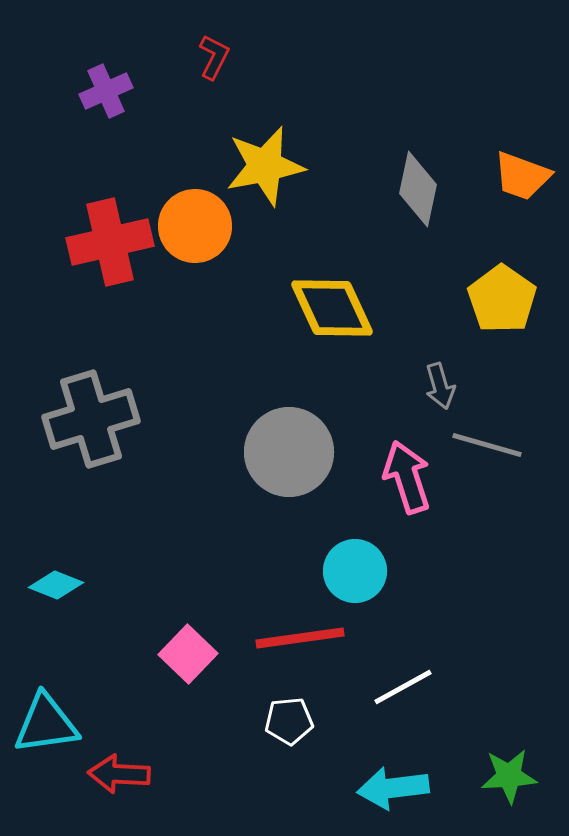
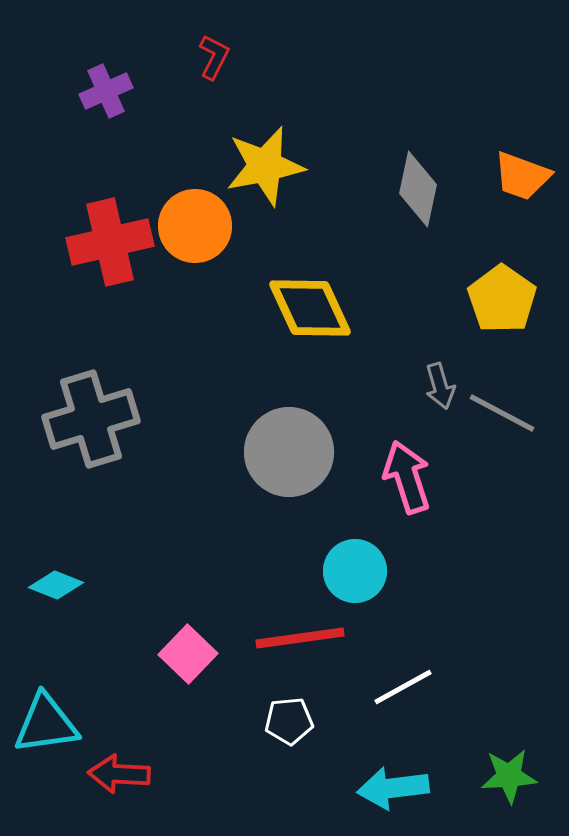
yellow diamond: moved 22 px left
gray line: moved 15 px right, 32 px up; rotated 12 degrees clockwise
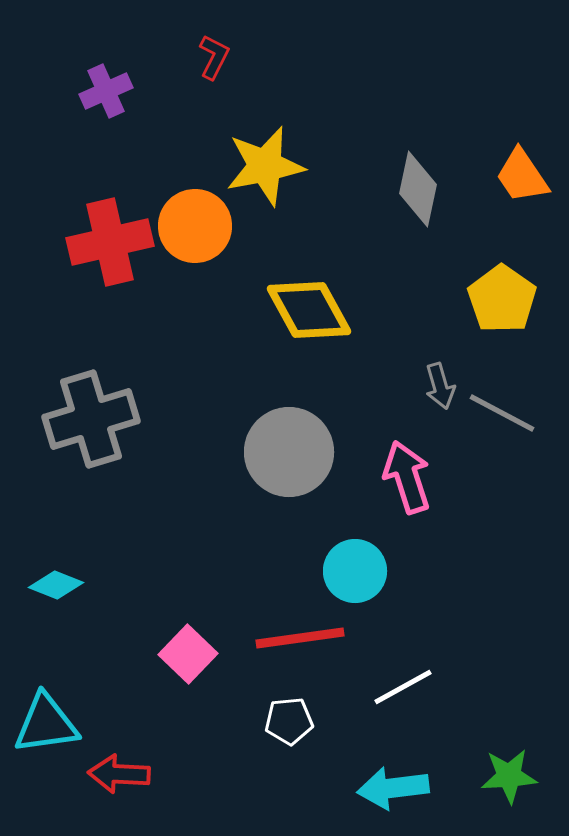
orange trapezoid: rotated 36 degrees clockwise
yellow diamond: moved 1 px left, 2 px down; rotated 4 degrees counterclockwise
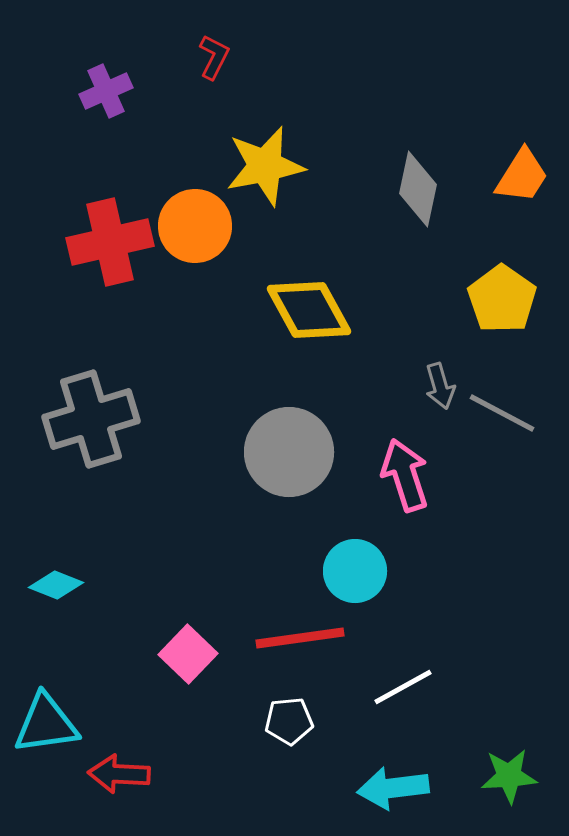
orange trapezoid: rotated 114 degrees counterclockwise
pink arrow: moved 2 px left, 2 px up
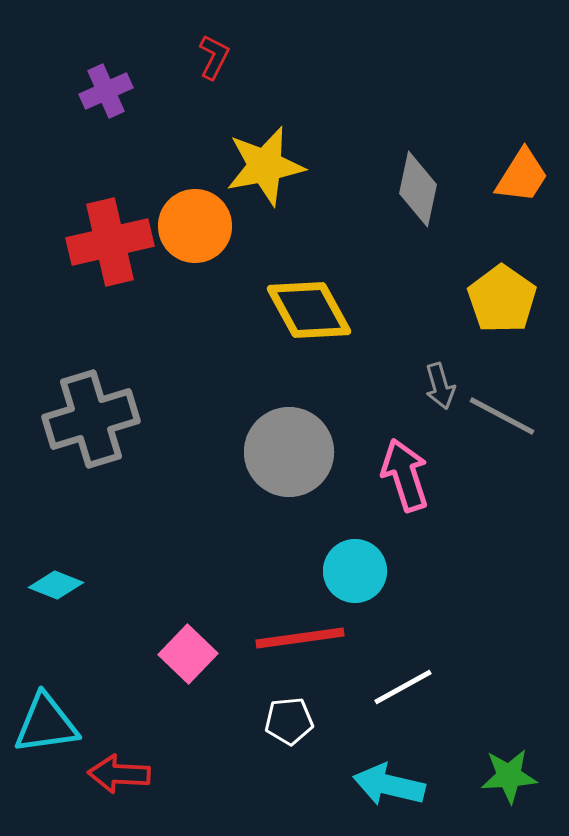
gray line: moved 3 px down
cyan arrow: moved 4 px left, 3 px up; rotated 20 degrees clockwise
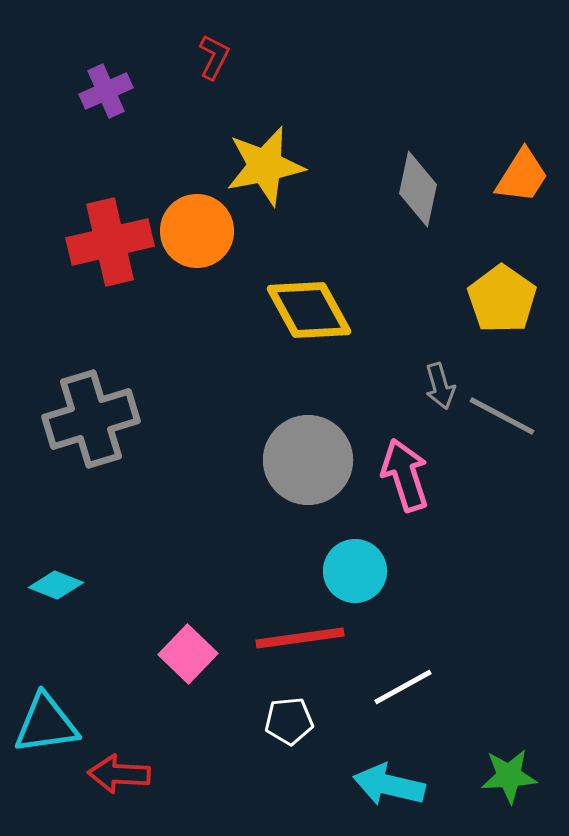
orange circle: moved 2 px right, 5 px down
gray circle: moved 19 px right, 8 px down
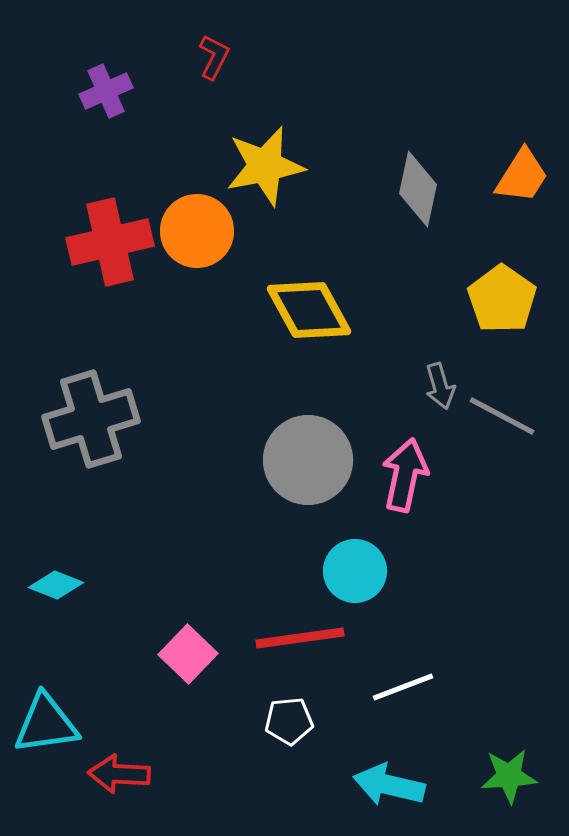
pink arrow: rotated 30 degrees clockwise
white line: rotated 8 degrees clockwise
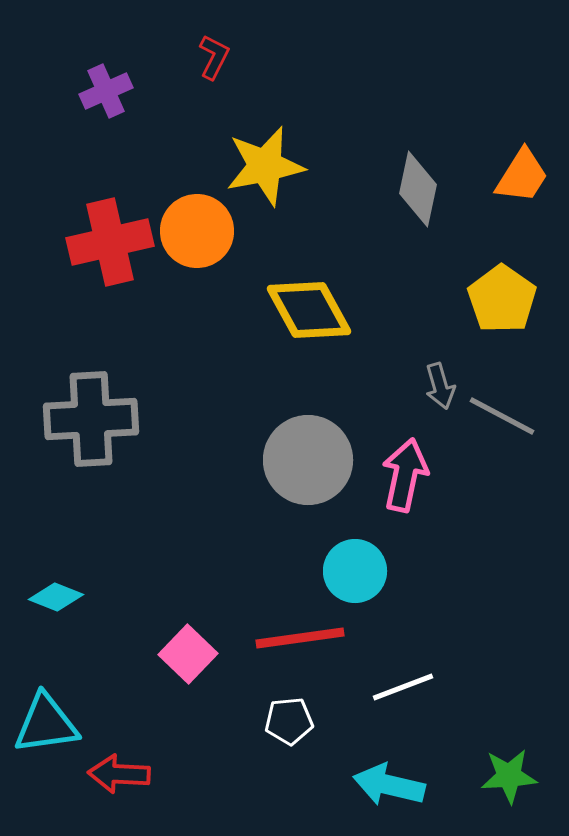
gray cross: rotated 14 degrees clockwise
cyan diamond: moved 12 px down
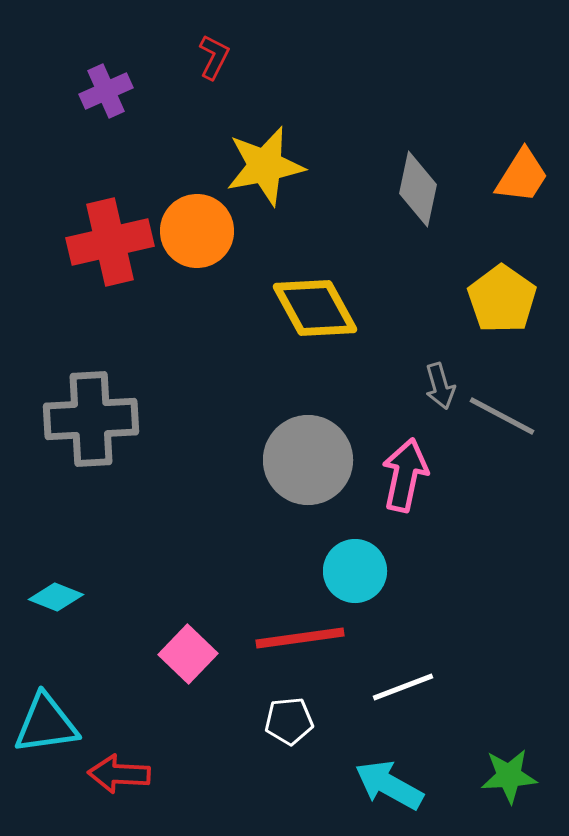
yellow diamond: moved 6 px right, 2 px up
cyan arrow: rotated 16 degrees clockwise
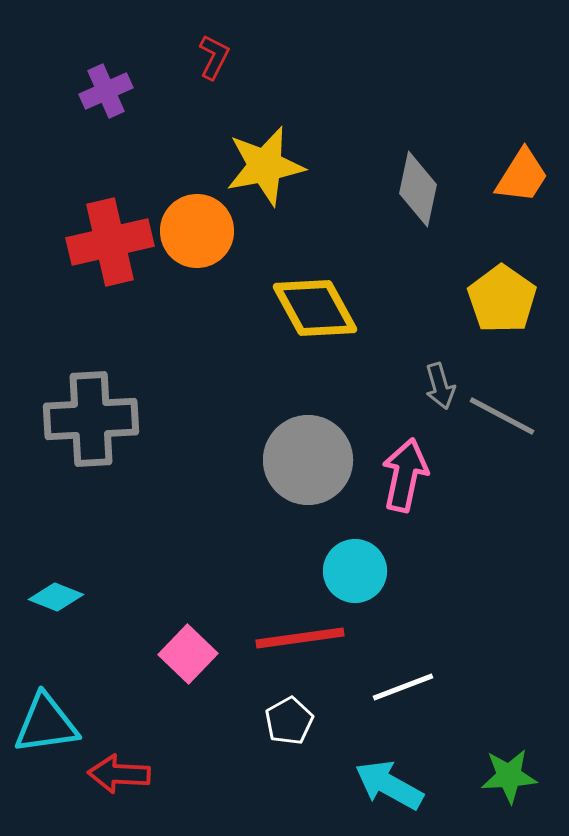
white pentagon: rotated 24 degrees counterclockwise
